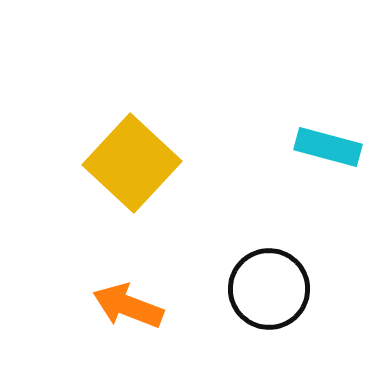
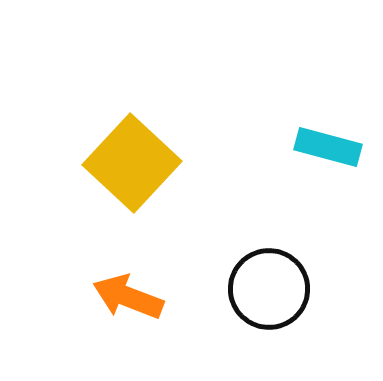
orange arrow: moved 9 px up
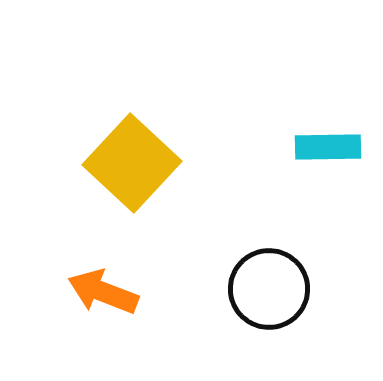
cyan rectangle: rotated 16 degrees counterclockwise
orange arrow: moved 25 px left, 5 px up
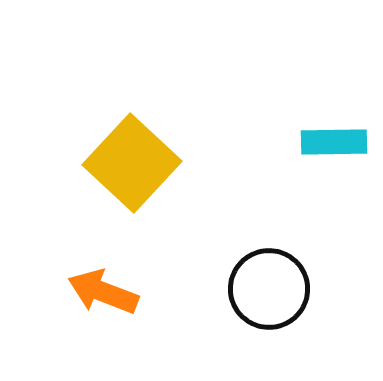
cyan rectangle: moved 6 px right, 5 px up
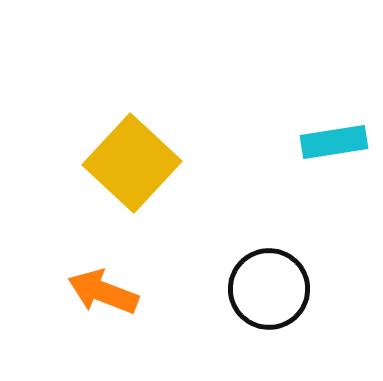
cyan rectangle: rotated 8 degrees counterclockwise
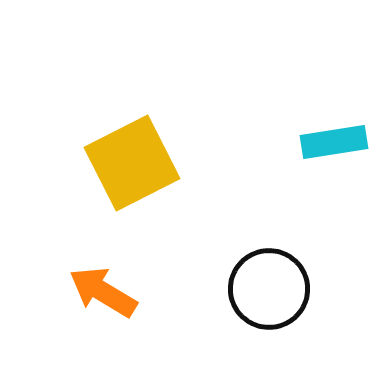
yellow square: rotated 20 degrees clockwise
orange arrow: rotated 10 degrees clockwise
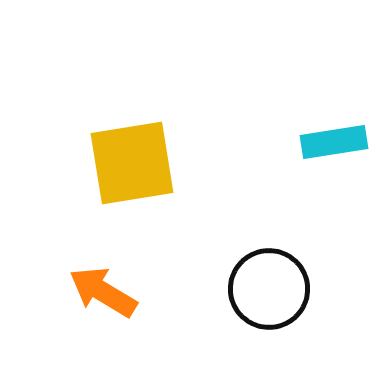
yellow square: rotated 18 degrees clockwise
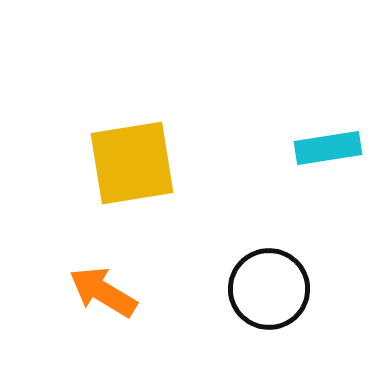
cyan rectangle: moved 6 px left, 6 px down
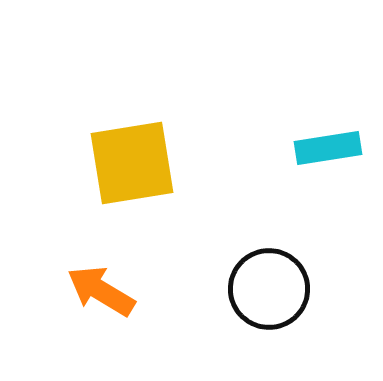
orange arrow: moved 2 px left, 1 px up
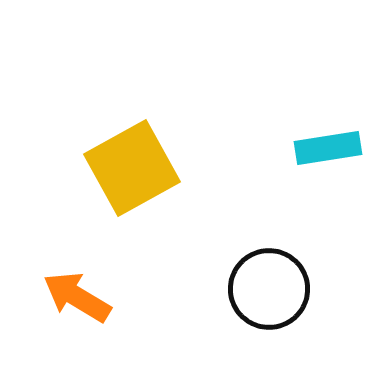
yellow square: moved 5 px down; rotated 20 degrees counterclockwise
orange arrow: moved 24 px left, 6 px down
